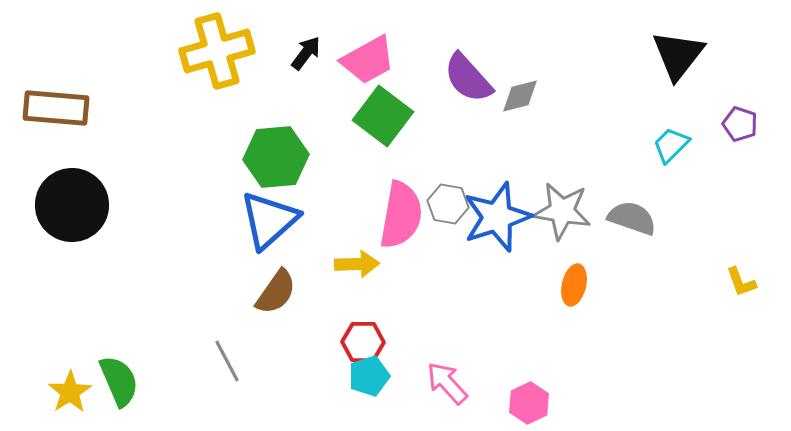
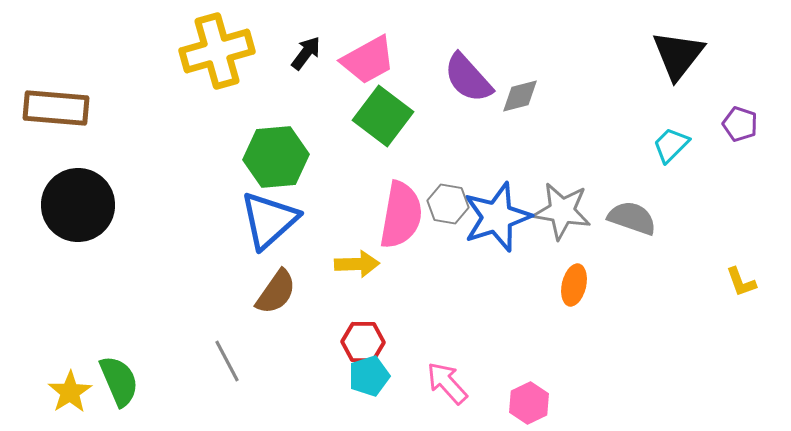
black circle: moved 6 px right
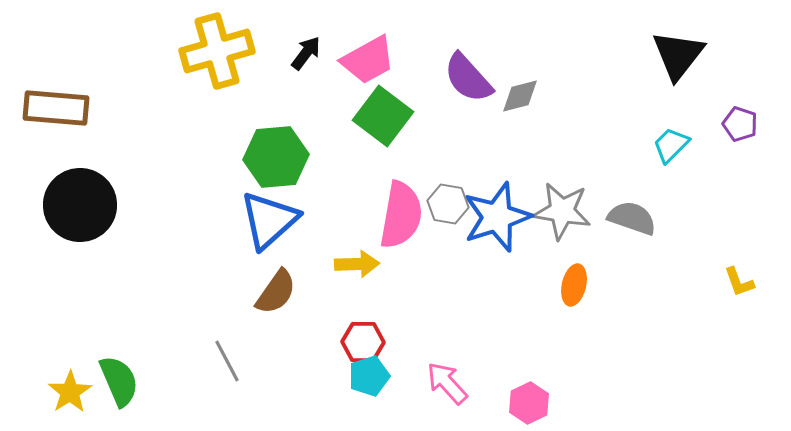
black circle: moved 2 px right
yellow L-shape: moved 2 px left
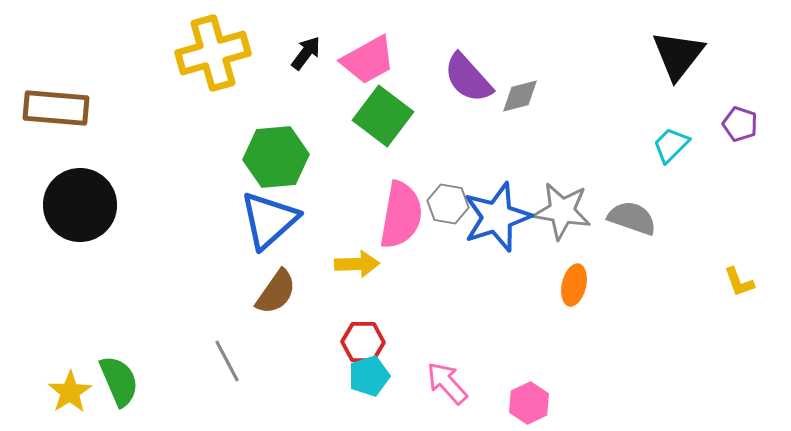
yellow cross: moved 4 px left, 2 px down
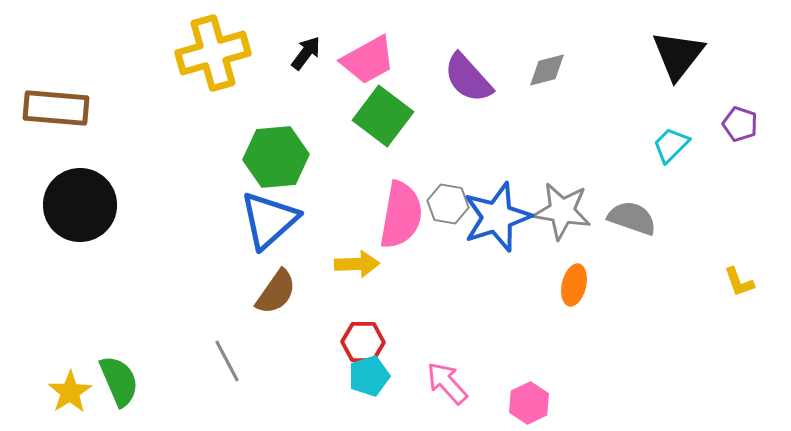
gray diamond: moved 27 px right, 26 px up
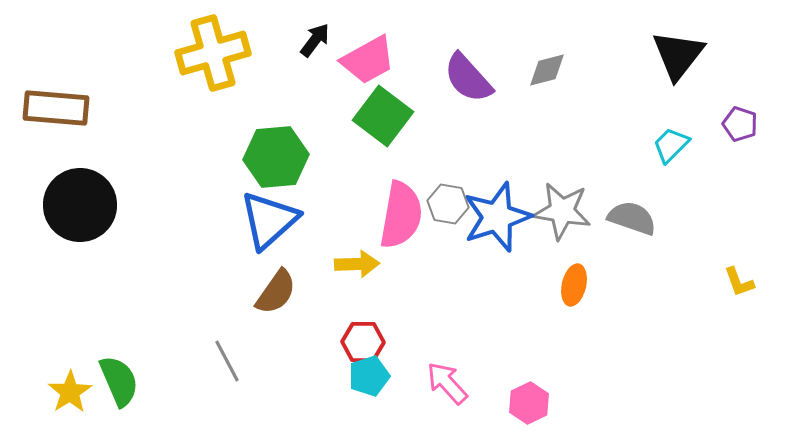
black arrow: moved 9 px right, 13 px up
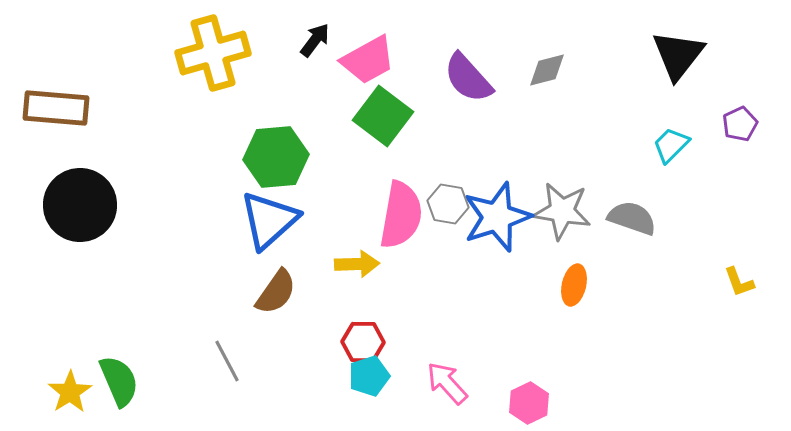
purple pentagon: rotated 28 degrees clockwise
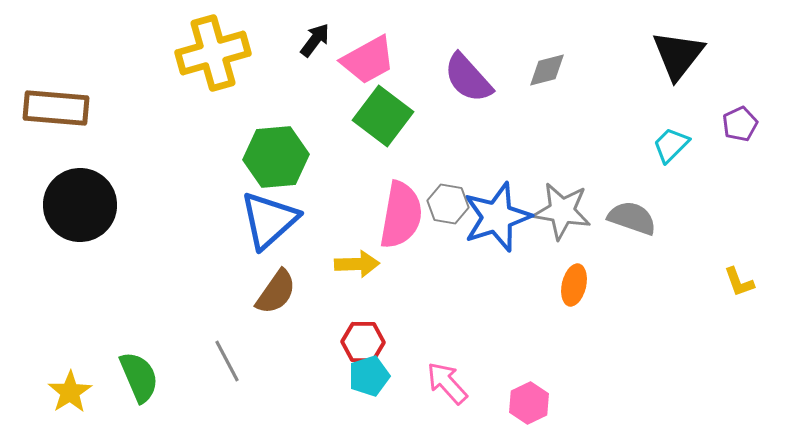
green semicircle: moved 20 px right, 4 px up
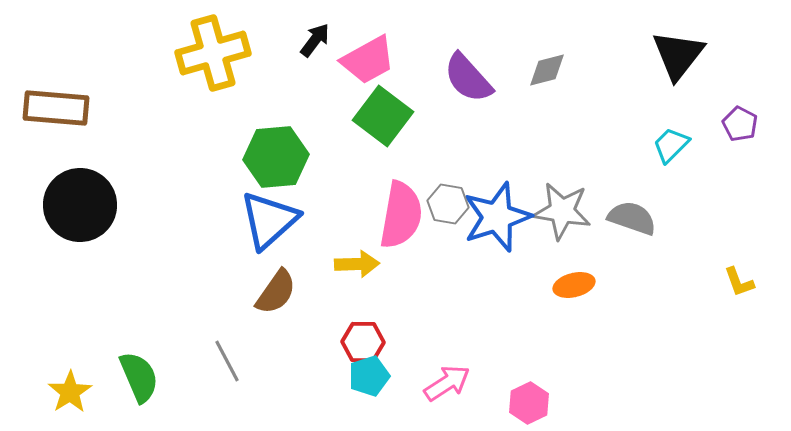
purple pentagon: rotated 20 degrees counterclockwise
orange ellipse: rotated 63 degrees clockwise
pink arrow: rotated 99 degrees clockwise
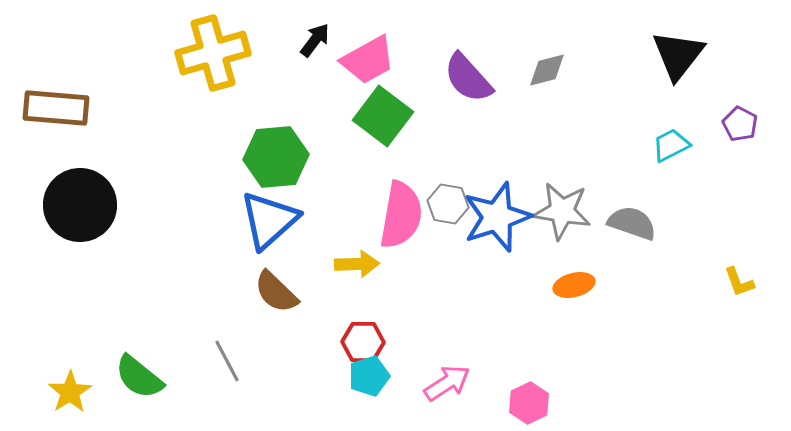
cyan trapezoid: rotated 18 degrees clockwise
gray semicircle: moved 5 px down
brown semicircle: rotated 99 degrees clockwise
green semicircle: rotated 152 degrees clockwise
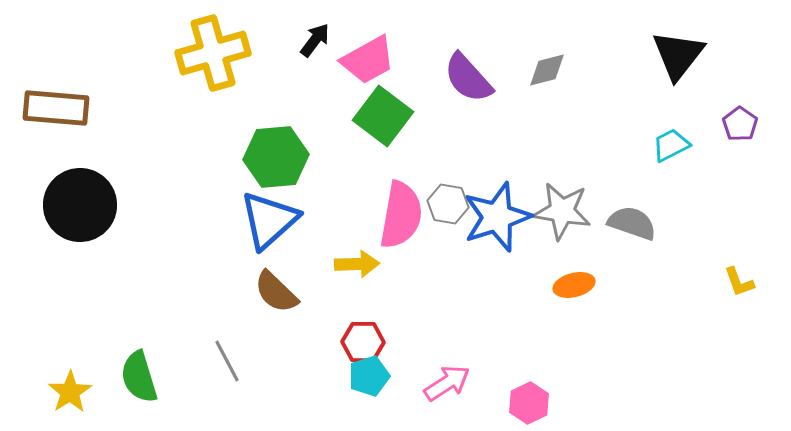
purple pentagon: rotated 8 degrees clockwise
green semicircle: rotated 34 degrees clockwise
